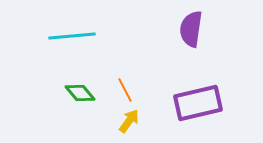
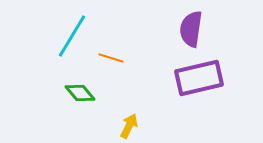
cyan line: rotated 54 degrees counterclockwise
orange line: moved 14 px left, 32 px up; rotated 45 degrees counterclockwise
purple rectangle: moved 1 px right, 25 px up
yellow arrow: moved 5 px down; rotated 10 degrees counterclockwise
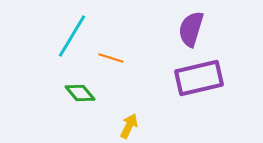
purple semicircle: rotated 9 degrees clockwise
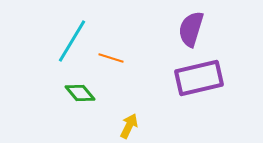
cyan line: moved 5 px down
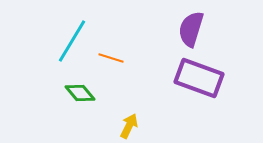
purple rectangle: rotated 33 degrees clockwise
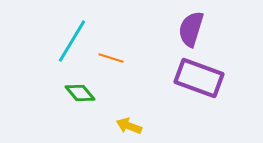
yellow arrow: rotated 95 degrees counterclockwise
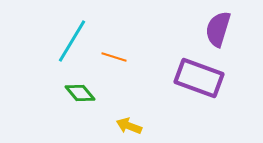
purple semicircle: moved 27 px right
orange line: moved 3 px right, 1 px up
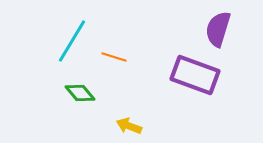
purple rectangle: moved 4 px left, 3 px up
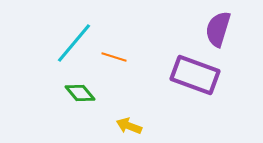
cyan line: moved 2 px right, 2 px down; rotated 9 degrees clockwise
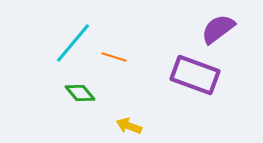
purple semicircle: rotated 36 degrees clockwise
cyan line: moved 1 px left
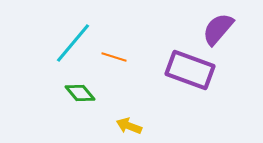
purple semicircle: rotated 12 degrees counterclockwise
purple rectangle: moved 5 px left, 5 px up
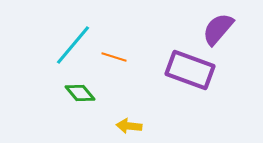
cyan line: moved 2 px down
yellow arrow: rotated 15 degrees counterclockwise
